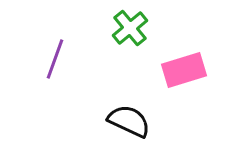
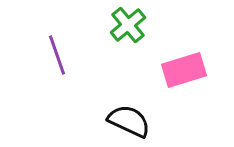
green cross: moved 2 px left, 3 px up
purple line: moved 2 px right, 4 px up; rotated 39 degrees counterclockwise
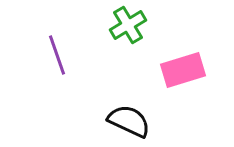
green cross: rotated 9 degrees clockwise
pink rectangle: moved 1 px left
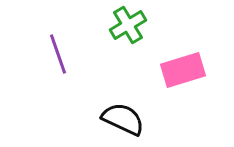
purple line: moved 1 px right, 1 px up
black semicircle: moved 6 px left, 2 px up
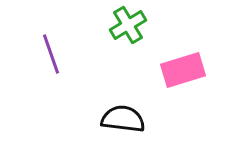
purple line: moved 7 px left
black semicircle: rotated 18 degrees counterclockwise
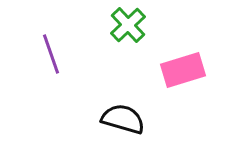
green cross: rotated 12 degrees counterclockwise
black semicircle: rotated 9 degrees clockwise
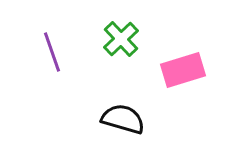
green cross: moved 7 px left, 14 px down
purple line: moved 1 px right, 2 px up
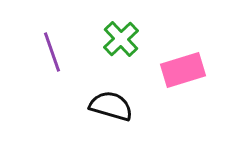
black semicircle: moved 12 px left, 13 px up
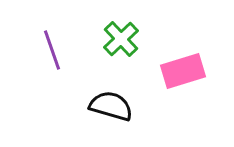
purple line: moved 2 px up
pink rectangle: moved 1 px down
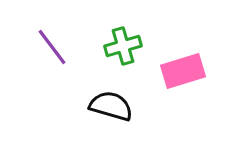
green cross: moved 2 px right, 7 px down; rotated 27 degrees clockwise
purple line: moved 3 px up; rotated 18 degrees counterclockwise
